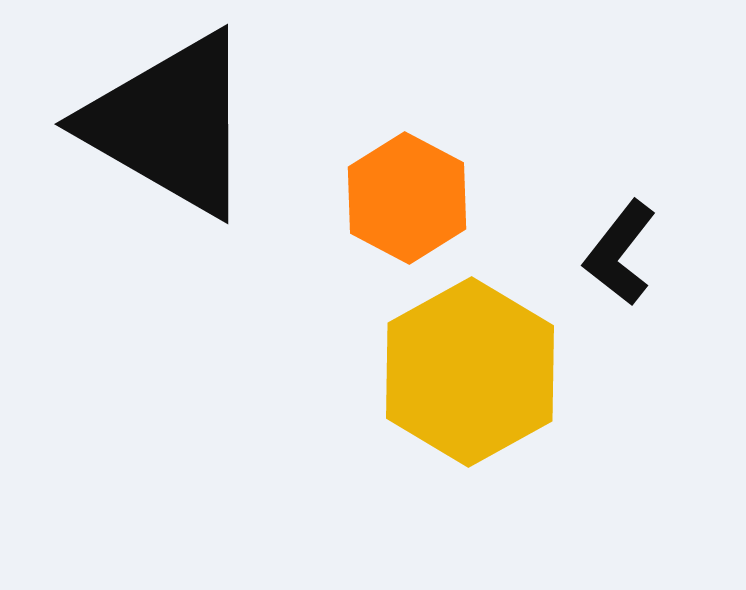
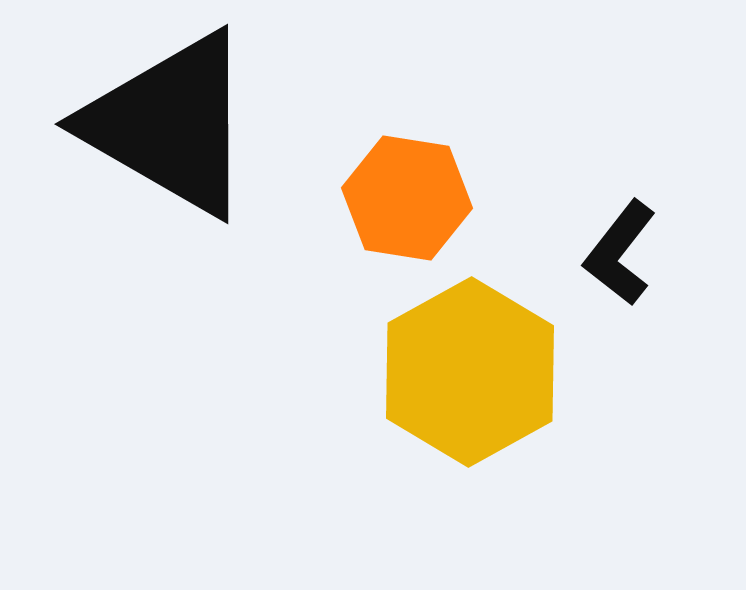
orange hexagon: rotated 19 degrees counterclockwise
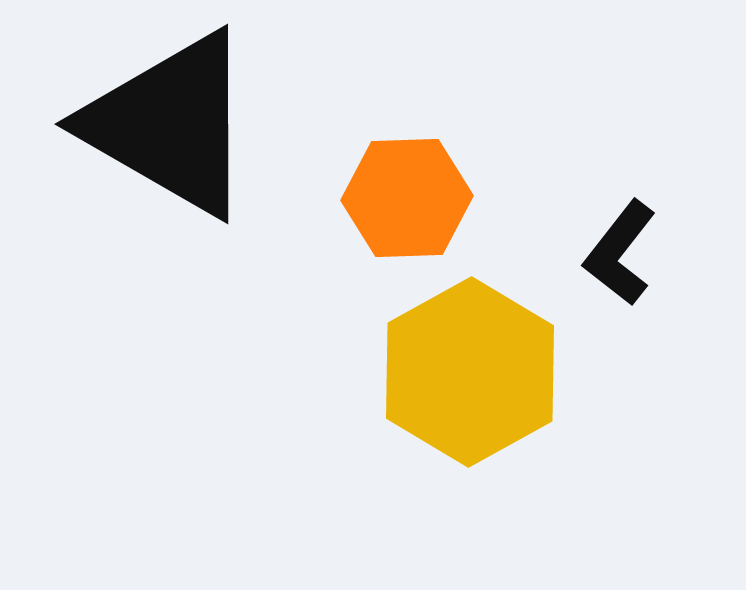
orange hexagon: rotated 11 degrees counterclockwise
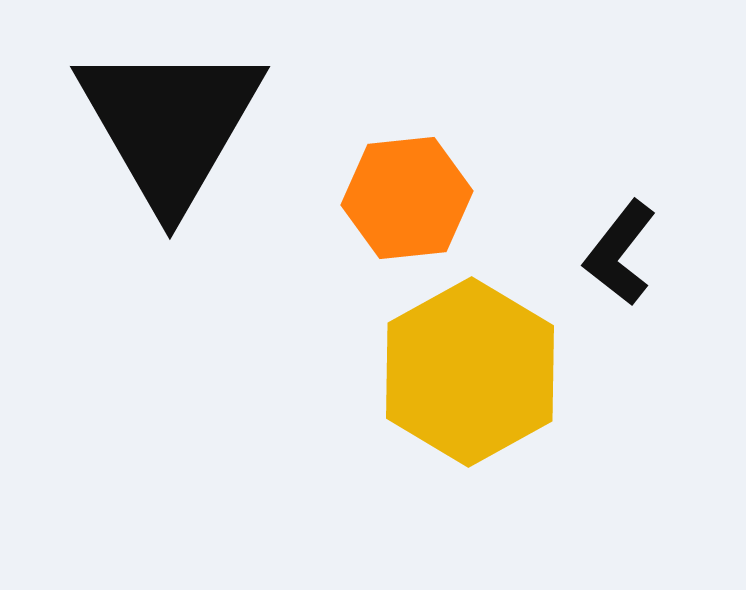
black triangle: rotated 30 degrees clockwise
orange hexagon: rotated 4 degrees counterclockwise
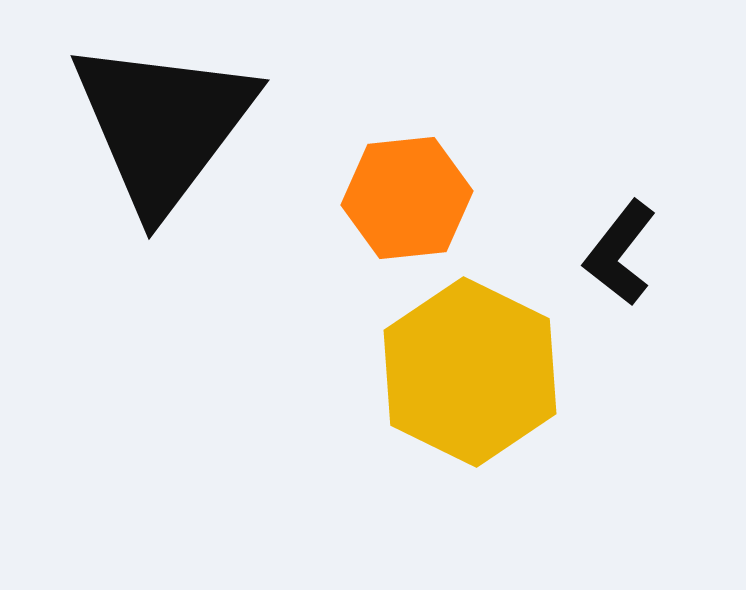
black triangle: moved 7 px left, 1 px down; rotated 7 degrees clockwise
yellow hexagon: rotated 5 degrees counterclockwise
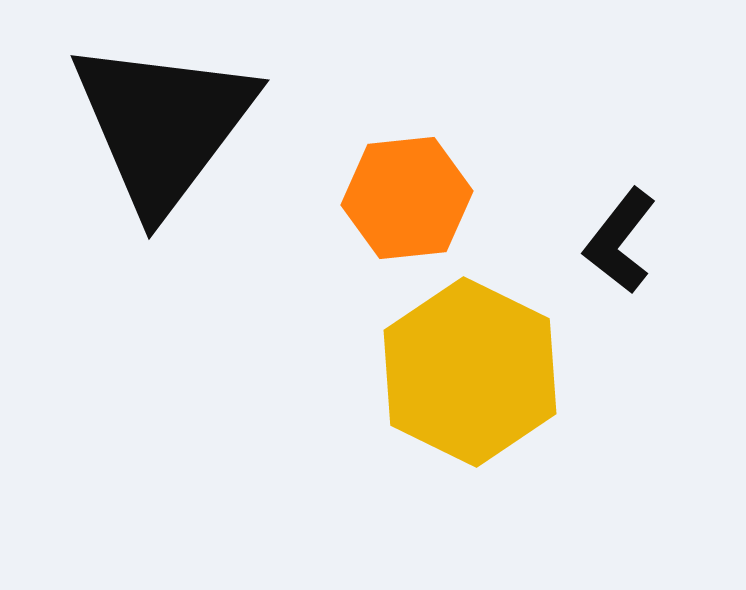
black L-shape: moved 12 px up
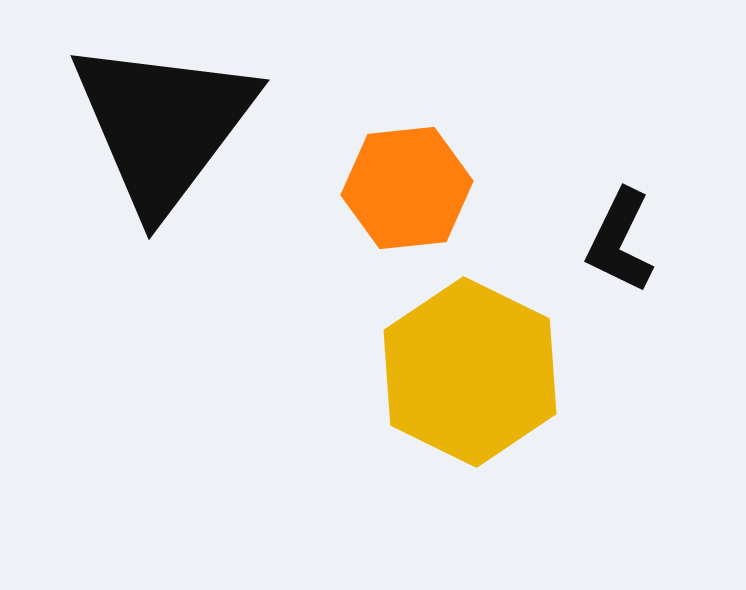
orange hexagon: moved 10 px up
black L-shape: rotated 12 degrees counterclockwise
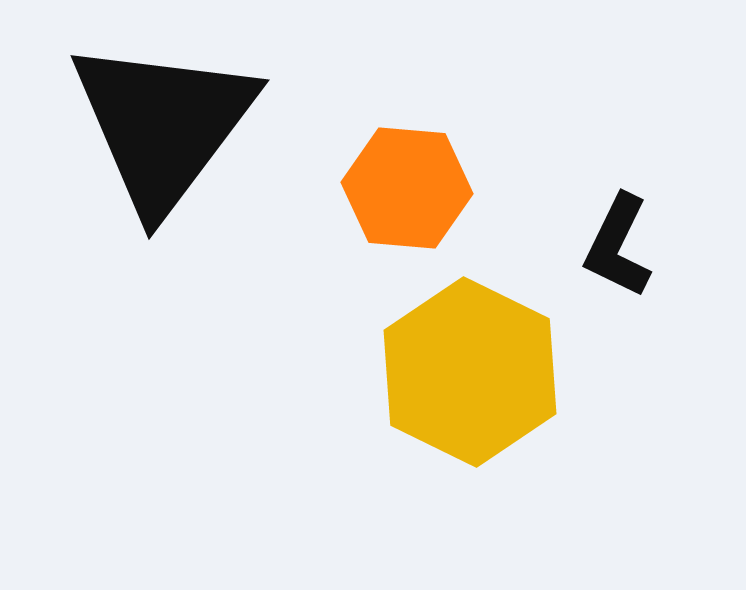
orange hexagon: rotated 11 degrees clockwise
black L-shape: moved 2 px left, 5 px down
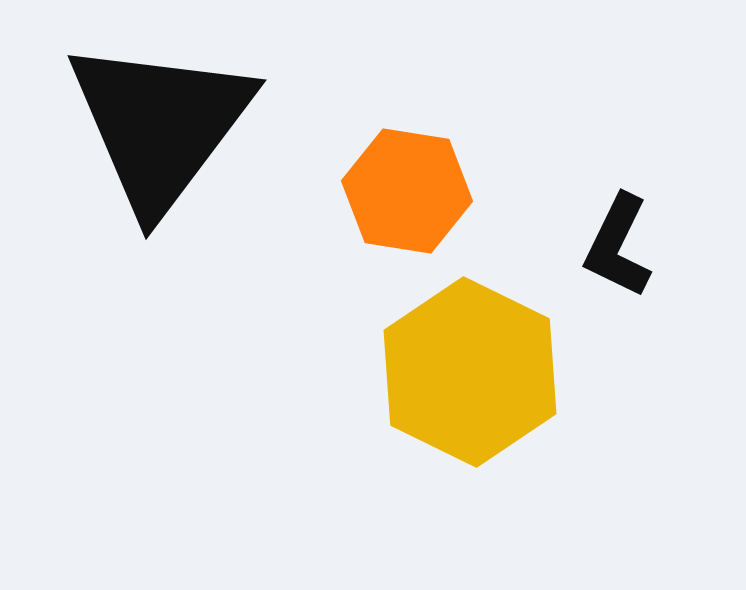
black triangle: moved 3 px left
orange hexagon: moved 3 px down; rotated 4 degrees clockwise
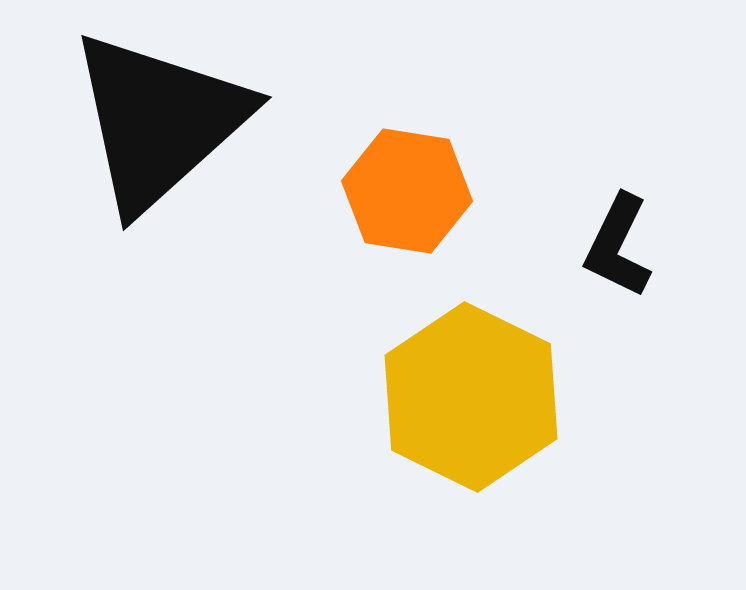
black triangle: moved 1 px left, 4 px up; rotated 11 degrees clockwise
yellow hexagon: moved 1 px right, 25 px down
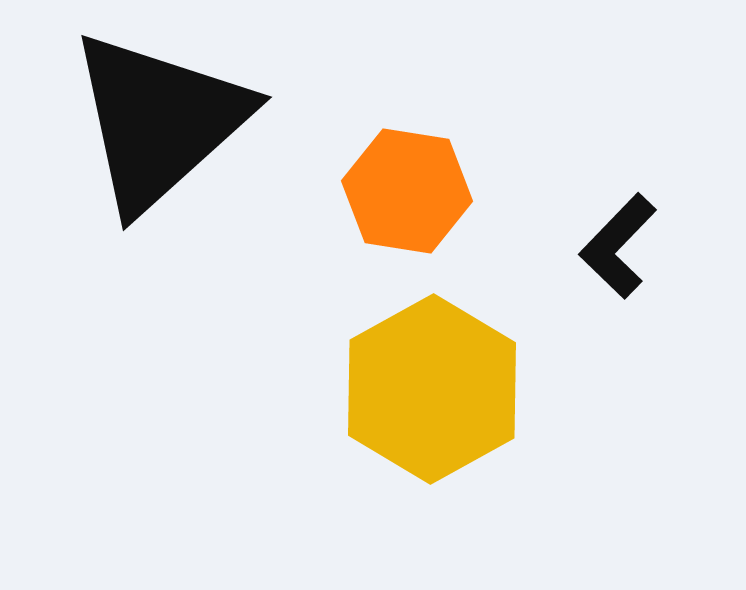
black L-shape: rotated 18 degrees clockwise
yellow hexagon: moved 39 px left, 8 px up; rotated 5 degrees clockwise
